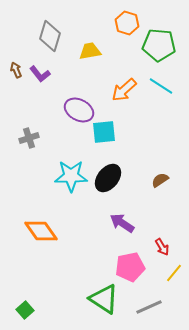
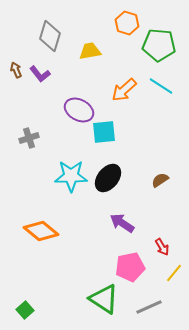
orange diamond: rotated 16 degrees counterclockwise
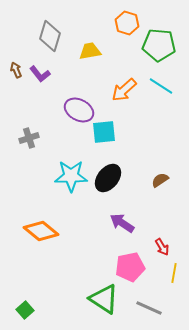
yellow line: rotated 30 degrees counterclockwise
gray line: moved 1 px down; rotated 48 degrees clockwise
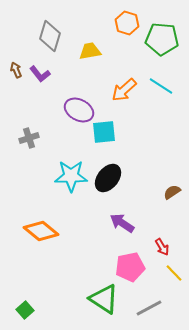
green pentagon: moved 3 px right, 6 px up
brown semicircle: moved 12 px right, 12 px down
yellow line: rotated 54 degrees counterclockwise
gray line: rotated 52 degrees counterclockwise
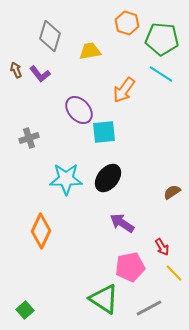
cyan line: moved 12 px up
orange arrow: rotated 12 degrees counterclockwise
purple ellipse: rotated 20 degrees clockwise
cyan star: moved 5 px left, 3 px down
orange diamond: rotated 76 degrees clockwise
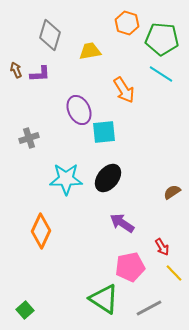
gray diamond: moved 1 px up
purple L-shape: rotated 55 degrees counterclockwise
orange arrow: rotated 68 degrees counterclockwise
purple ellipse: rotated 16 degrees clockwise
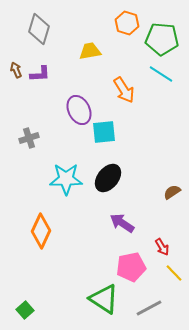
gray diamond: moved 11 px left, 6 px up
pink pentagon: moved 1 px right
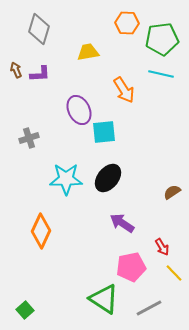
orange hexagon: rotated 15 degrees counterclockwise
green pentagon: rotated 12 degrees counterclockwise
yellow trapezoid: moved 2 px left, 1 px down
cyan line: rotated 20 degrees counterclockwise
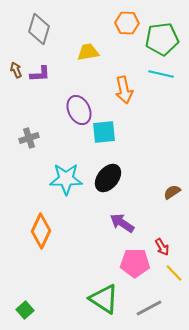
orange arrow: rotated 20 degrees clockwise
pink pentagon: moved 4 px right, 4 px up; rotated 12 degrees clockwise
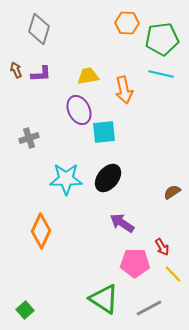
yellow trapezoid: moved 24 px down
purple L-shape: moved 1 px right
yellow line: moved 1 px left, 1 px down
